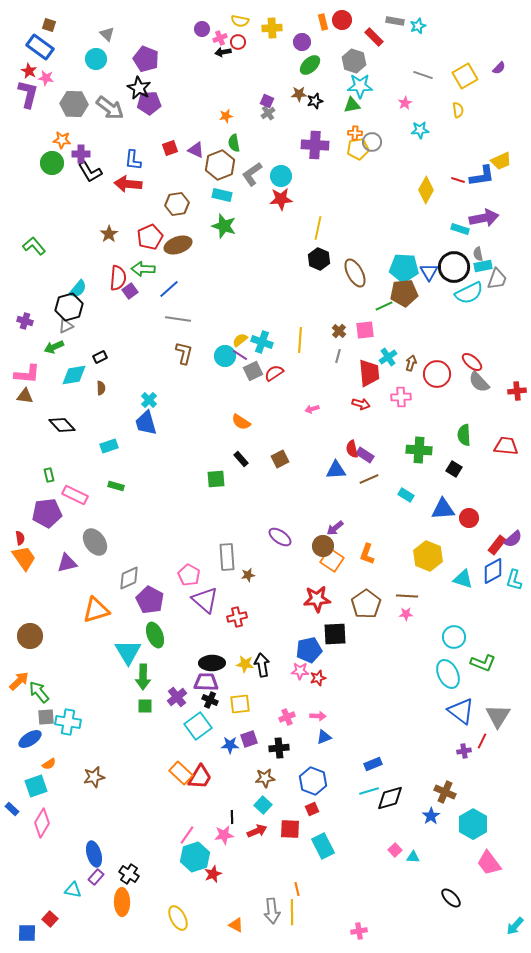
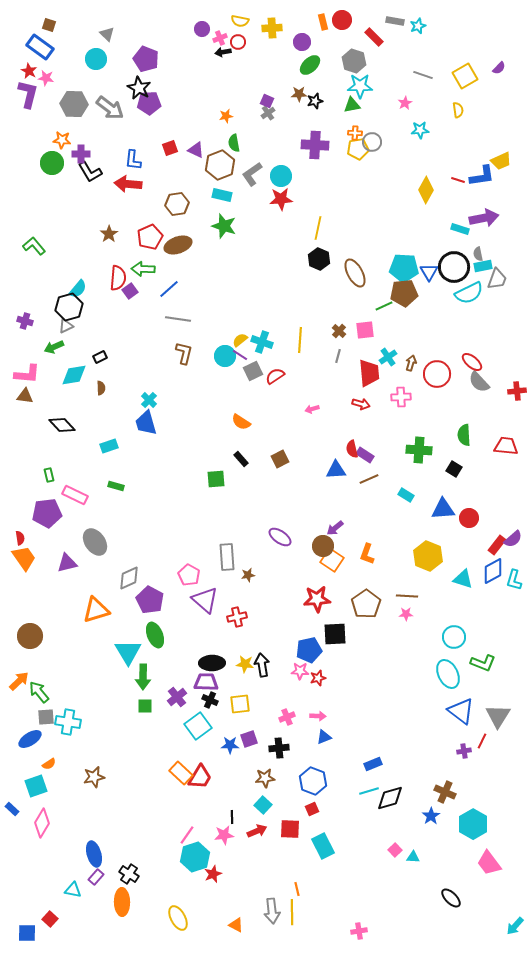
red semicircle at (274, 373): moved 1 px right, 3 px down
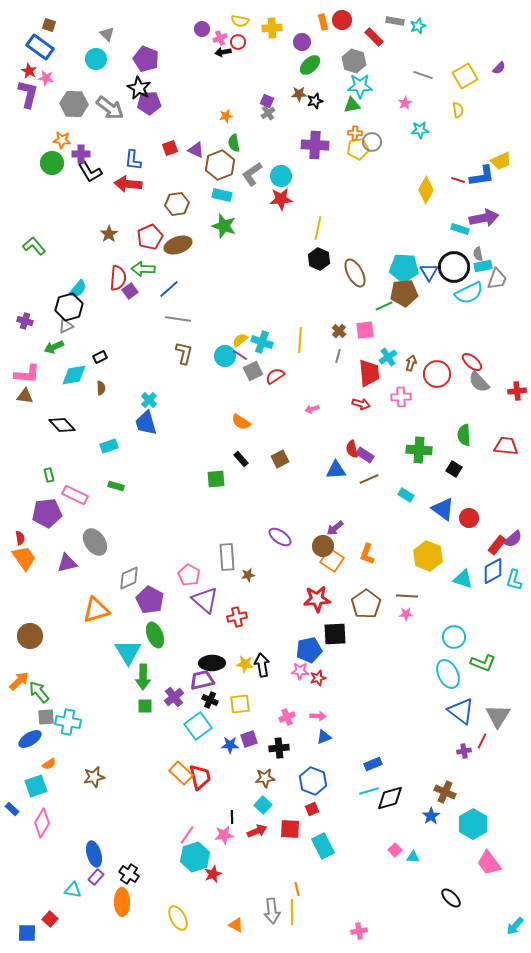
blue triangle at (443, 509): rotated 40 degrees clockwise
purple trapezoid at (206, 682): moved 4 px left, 2 px up; rotated 15 degrees counterclockwise
purple cross at (177, 697): moved 3 px left
red trapezoid at (200, 777): rotated 44 degrees counterclockwise
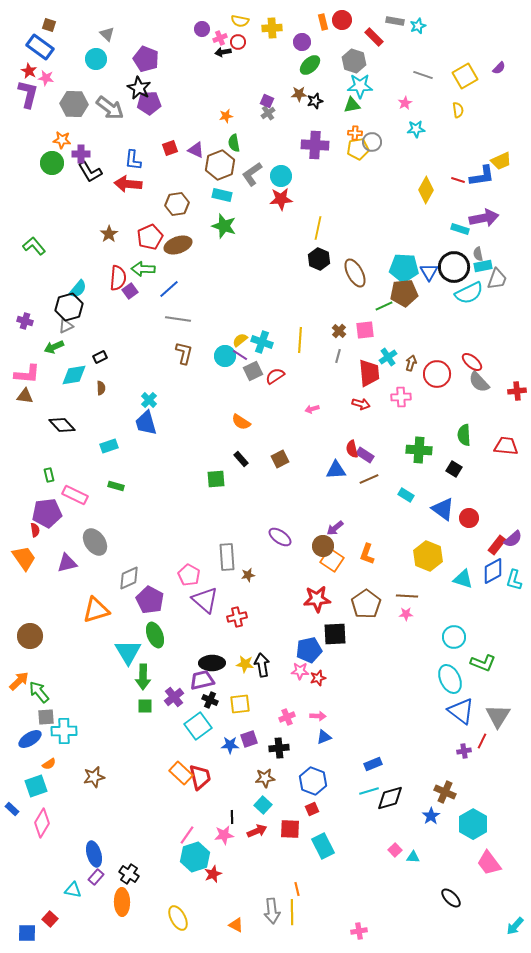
cyan star at (420, 130): moved 4 px left, 1 px up
red semicircle at (20, 538): moved 15 px right, 8 px up
cyan ellipse at (448, 674): moved 2 px right, 5 px down
cyan cross at (68, 722): moved 4 px left, 9 px down; rotated 10 degrees counterclockwise
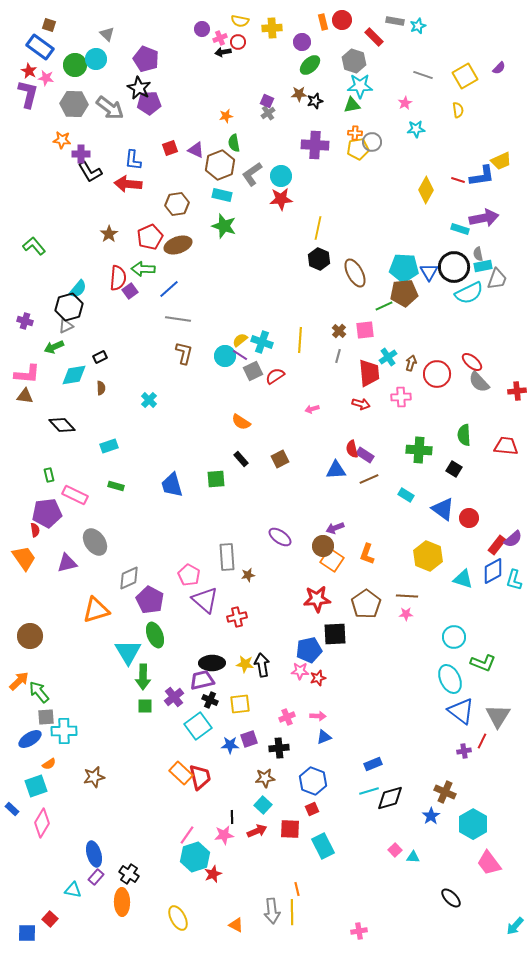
green circle at (52, 163): moved 23 px right, 98 px up
blue trapezoid at (146, 423): moved 26 px right, 62 px down
purple arrow at (335, 528): rotated 18 degrees clockwise
